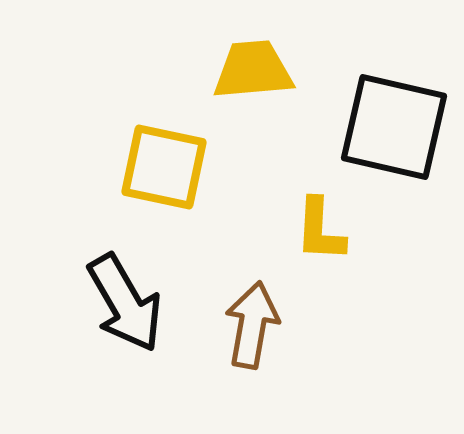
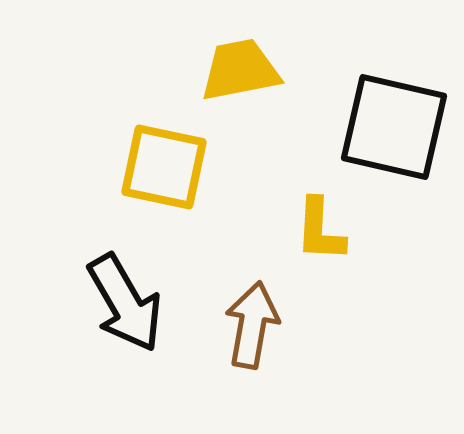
yellow trapezoid: moved 13 px left; rotated 6 degrees counterclockwise
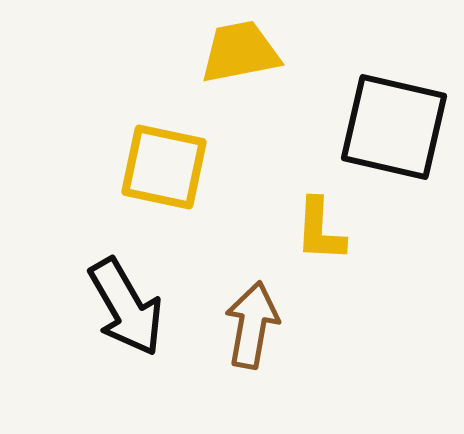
yellow trapezoid: moved 18 px up
black arrow: moved 1 px right, 4 px down
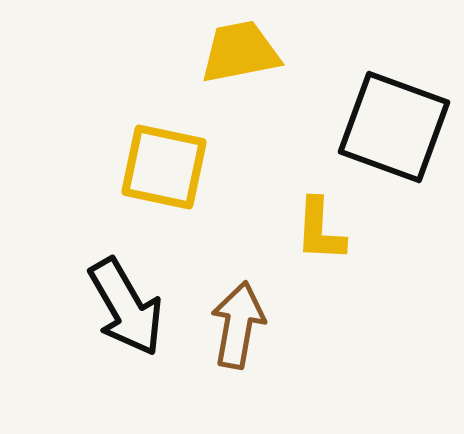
black square: rotated 7 degrees clockwise
brown arrow: moved 14 px left
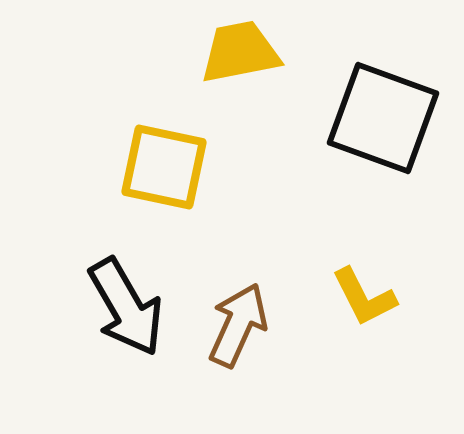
black square: moved 11 px left, 9 px up
yellow L-shape: moved 44 px right, 67 px down; rotated 30 degrees counterclockwise
brown arrow: rotated 14 degrees clockwise
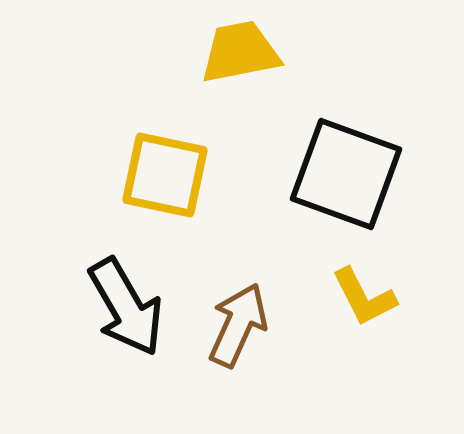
black square: moved 37 px left, 56 px down
yellow square: moved 1 px right, 8 px down
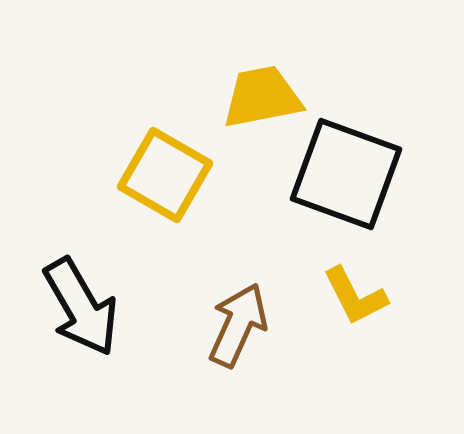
yellow trapezoid: moved 22 px right, 45 px down
yellow square: rotated 18 degrees clockwise
yellow L-shape: moved 9 px left, 1 px up
black arrow: moved 45 px left
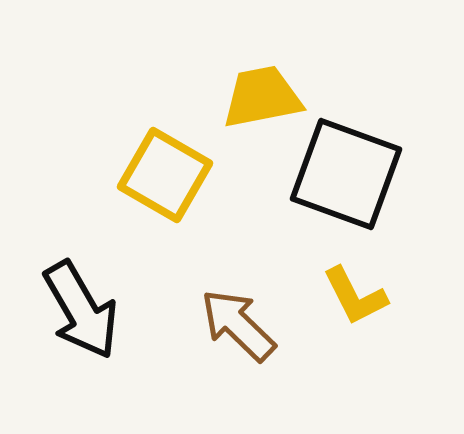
black arrow: moved 3 px down
brown arrow: rotated 70 degrees counterclockwise
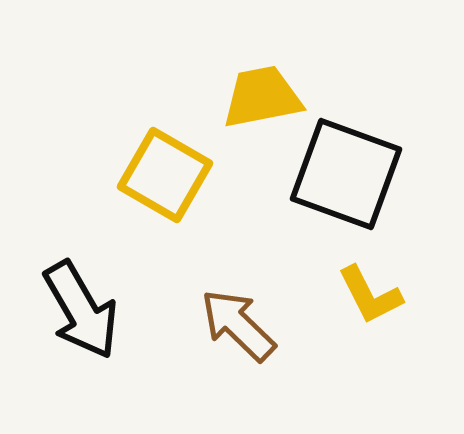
yellow L-shape: moved 15 px right, 1 px up
